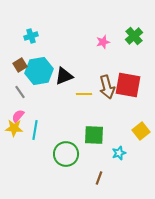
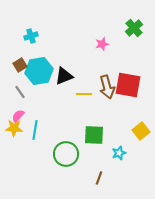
green cross: moved 8 px up
pink star: moved 1 px left, 2 px down
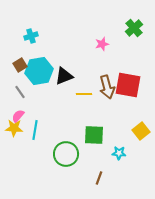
cyan star: rotated 24 degrees clockwise
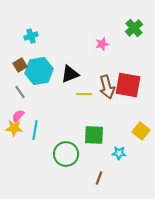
black triangle: moved 6 px right, 2 px up
yellow square: rotated 12 degrees counterclockwise
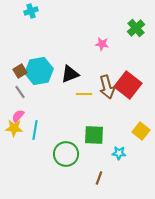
green cross: moved 2 px right
cyan cross: moved 25 px up
pink star: rotated 24 degrees clockwise
brown square: moved 6 px down
red square: rotated 28 degrees clockwise
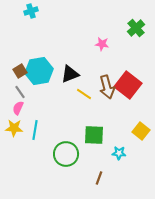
yellow line: rotated 35 degrees clockwise
pink semicircle: moved 8 px up; rotated 16 degrees counterclockwise
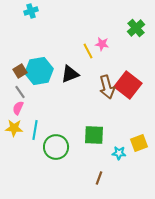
yellow line: moved 4 px right, 43 px up; rotated 28 degrees clockwise
yellow square: moved 2 px left, 12 px down; rotated 30 degrees clockwise
green circle: moved 10 px left, 7 px up
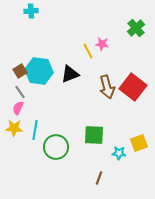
cyan cross: rotated 16 degrees clockwise
cyan hexagon: rotated 16 degrees clockwise
red square: moved 5 px right, 2 px down
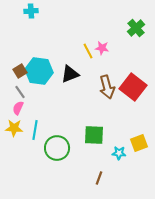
pink star: moved 4 px down
green circle: moved 1 px right, 1 px down
